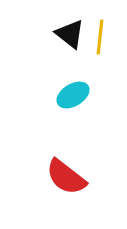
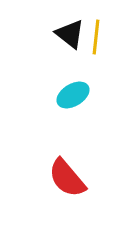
yellow line: moved 4 px left
red semicircle: moved 1 px right, 1 px down; rotated 12 degrees clockwise
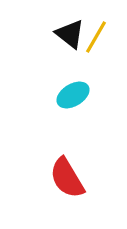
yellow line: rotated 24 degrees clockwise
red semicircle: rotated 9 degrees clockwise
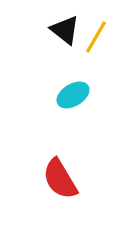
black triangle: moved 5 px left, 4 px up
red semicircle: moved 7 px left, 1 px down
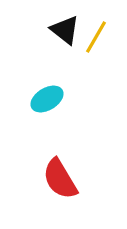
cyan ellipse: moved 26 px left, 4 px down
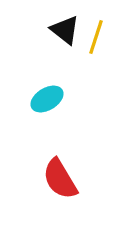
yellow line: rotated 12 degrees counterclockwise
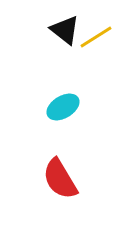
yellow line: rotated 40 degrees clockwise
cyan ellipse: moved 16 px right, 8 px down
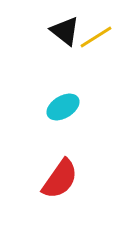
black triangle: moved 1 px down
red semicircle: rotated 114 degrees counterclockwise
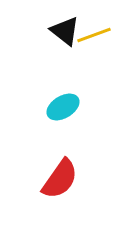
yellow line: moved 2 px left, 2 px up; rotated 12 degrees clockwise
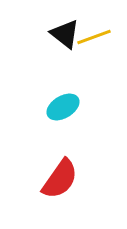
black triangle: moved 3 px down
yellow line: moved 2 px down
